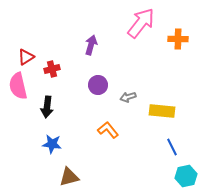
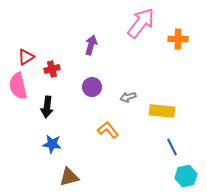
purple circle: moved 6 px left, 2 px down
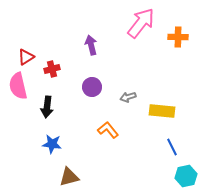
orange cross: moved 2 px up
purple arrow: rotated 30 degrees counterclockwise
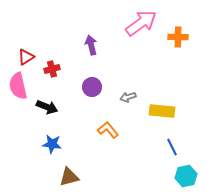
pink arrow: rotated 16 degrees clockwise
black arrow: rotated 75 degrees counterclockwise
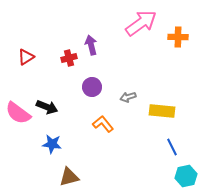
red cross: moved 17 px right, 11 px up
pink semicircle: moved 27 px down; rotated 40 degrees counterclockwise
orange L-shape: moved 5 px left, 6 px up
